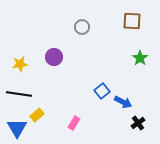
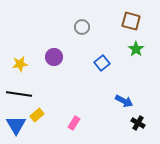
brown square: moved 1 px left; rotated 12 degrees clockwise
green star: moved 4 px left, 9 px up
blue square: moved 28 px up
blue arrow: moved 1 px right, 1 px up
black cross: rotated 24 degrees counterclockwise
blue triangle: moved 1 px left, 3 px up
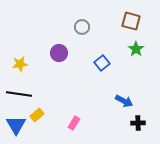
purple circle: moved 5 px right, 4 px up
black cross: rotated 32 degrees counterclockwise
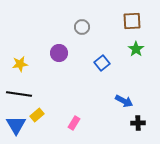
brown square: moved 1 px right; rotated 18 degrees counterclockwise
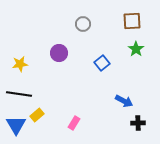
gray circle: moved 1 px right, 3 px up
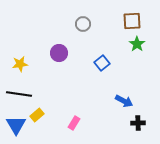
green star: moved 1 px right, 5 px up
